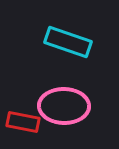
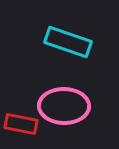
red rectangle: moved 2 px left, 2 px down
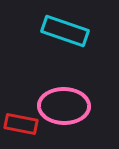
cyan rectangle: moved 3 px left, 11 px up
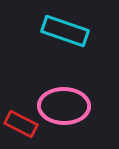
red rectangle: rotated 16 degrees clockwise
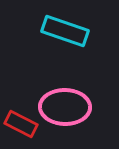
pink ellipse: moved 1 px right, 1 px down
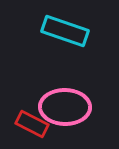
red rectangle: moved 11 px right
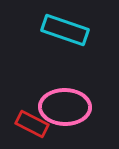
cyan rectangle: moved 1 px up
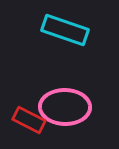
red rectangle: moved 3 px left, 4 px up
